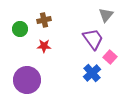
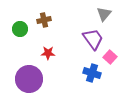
gray triangle: moved 2 px left, 1 px up
red star: moved 4 px right, 7 px down
blue cross: rotated 30 degrees counterclockwise
purple circle: moved 2 px right, 1 px up
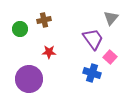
gray triangle: moved 7 px right, 4 px down
red star: moved 1 px right, 1 px up
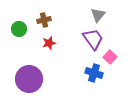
gray triangle: moved 13 px left, 3 px up
green circle: moved 1 px left
red star: moved 9 px up; rotated 16 degrees counterclockwise
blue cross: moved 2 px right
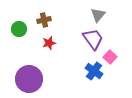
blue cross: moved 2 px up; rotated 18 degrees clockwise
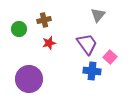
purple trapezoid: moved 6 px left, 5 px down
blue cross: moved 2 px left; rotated 30 degrees counterclockwise
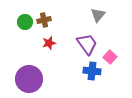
green circle: moved 6 px right, 7 px up
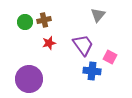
purple trapezoid: moved 4 px left, 1 px down
pink square: rotated 16 degrees counterclockwise
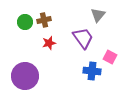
purple trapezoid: moved 7 px up
purple circle: moved 4 px left, 3 px up
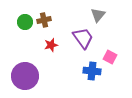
red star: moved 2 px right, 2 px down
